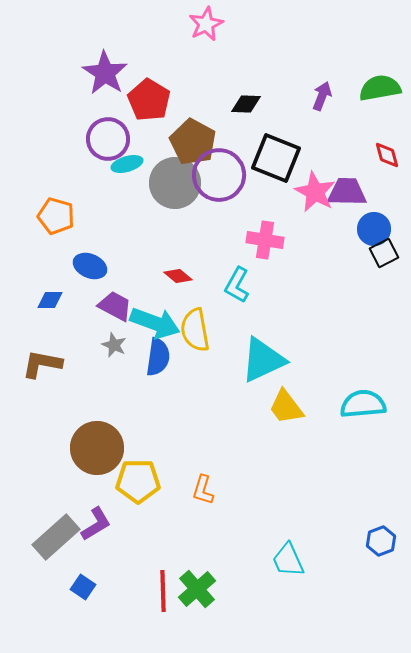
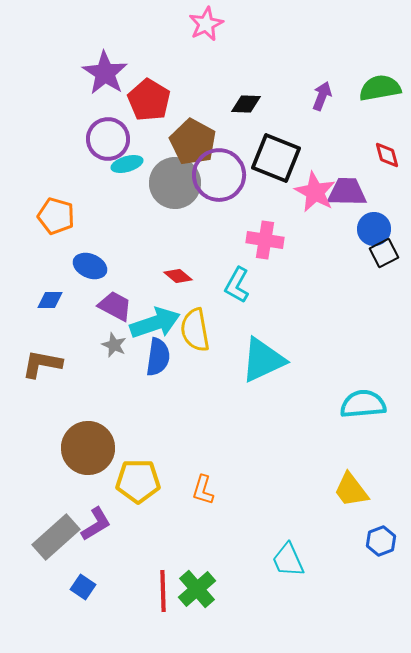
cyan arrow at (155, 323): rotated 39 degrees counterclockwise
yellow trapezoid at (286, 407): moved 65 px right, 83 px down
brown circle at (97, 448): moved 9 px left
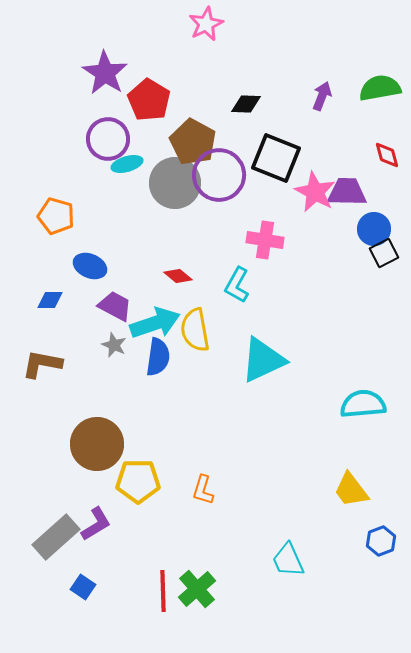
brown circle at (88, 448): moved 9 px right, 4 px up
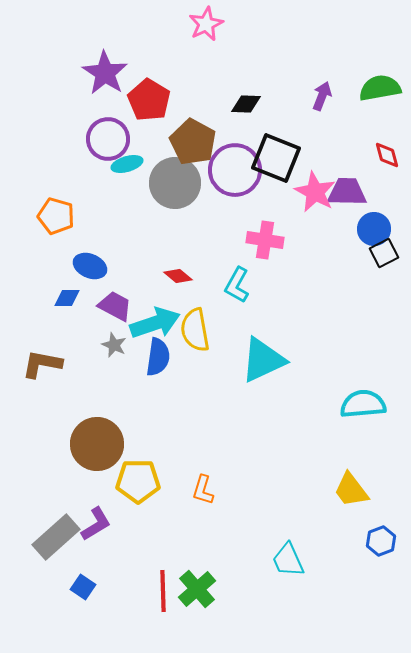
purple circle at (219, 175): moved 16 px right, 5 px up
blue diamond at (50, 300): moved 17 px right, 2 px up
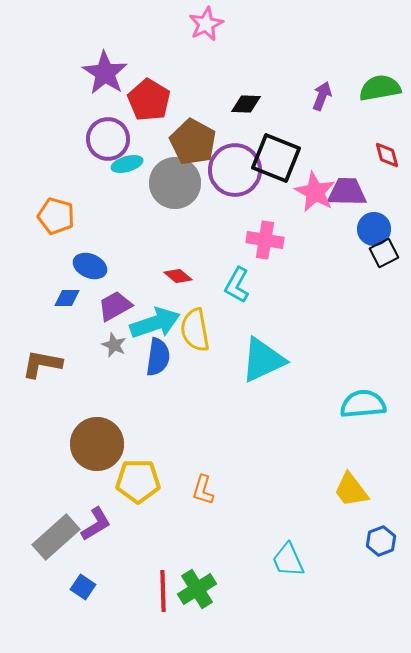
purple trapezoid at (115, 306): rotated 57 degrees counterclockwise
green cross at (197, 589): rotated 9 degrees clockwise
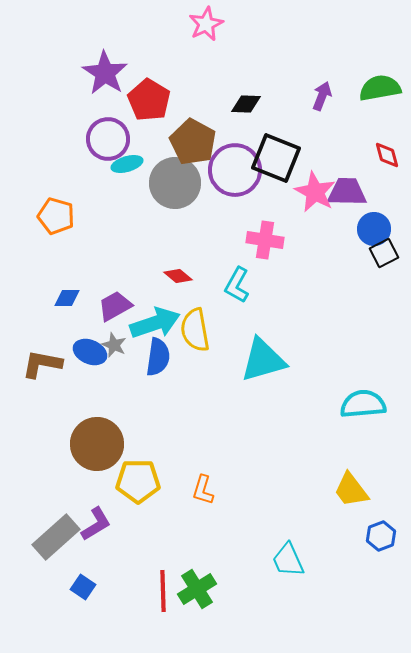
blue ellipse at (90, 266): moved 86 px down
cyan triangle at (263, 360): rotated 9 degrees clockwise
blue hexagon at (381, 541): moved 5 px up
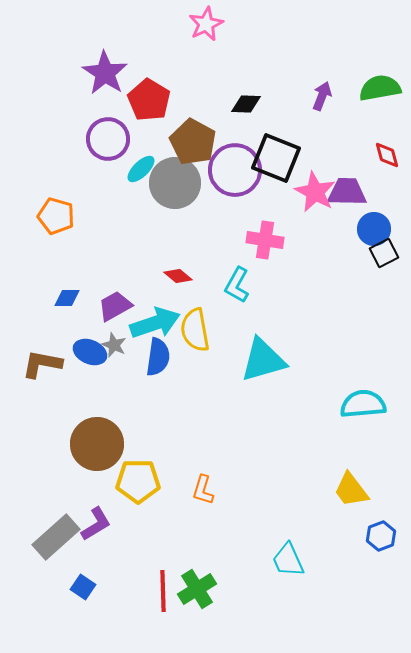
cyan ellipse at (127, 164): moved 14 px right, 5 px down; rotated 28 degrees counterclockwise
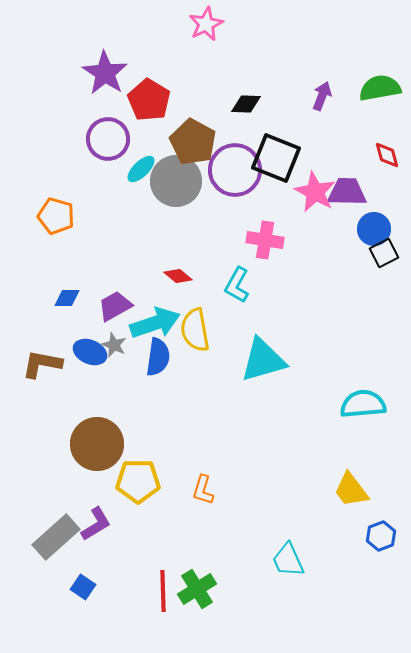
gray circle at (175, 183): moved 1 px right, 2 px up
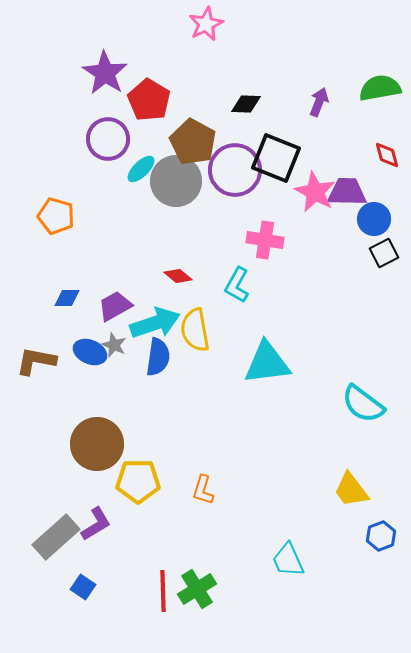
purple arrow at (322, 96): moved 3 px left, 6 px down
blue circle at (374, 229): moved 10 px up
cyan triangle at (263, 360): moved 4 px right, 3 px down; rotated 9 degrees clockwise
brown L-shape at (42, 364): moved 6 px left, 3 px up
cyan semicircle at (363, 404): rotated 138 degrees counterclockwise
